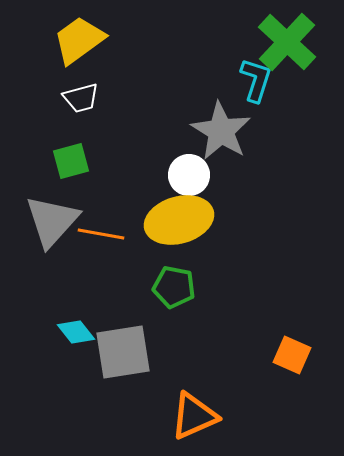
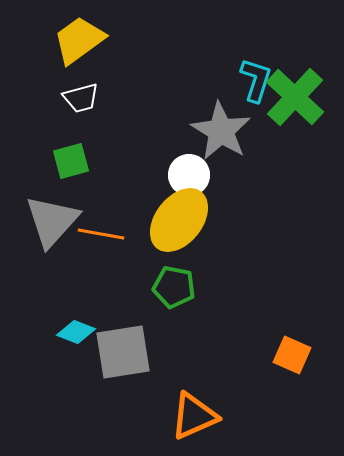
green cross: moved 8 px right, 55 px down
yellow ellipse: rotated 36 degrees counterclockwise
cyan diamond: rotated 30 degrees counterclockwise
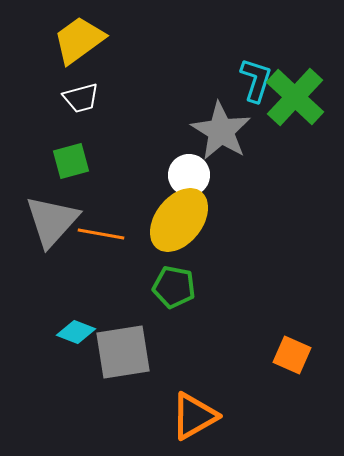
orange triangle: rotated 6 degrees counterclockwise
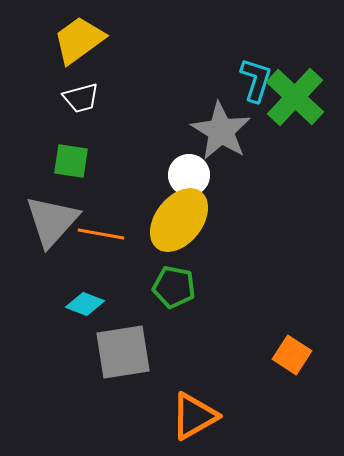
green square: rotated 24 degrees clockwise
cyan diamond: moved 9 px right, 28 px up
orange square: rotated 9 degrees clockwise
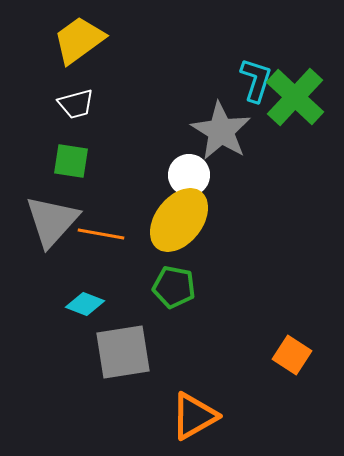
white trapezoid: moved 5 px left, 6 px down
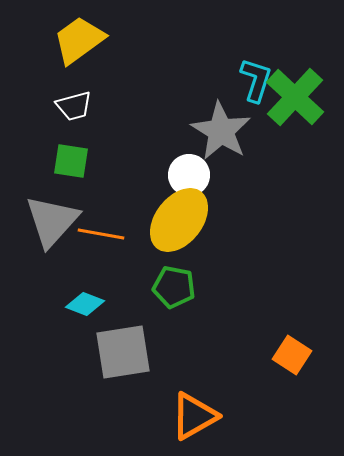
white trapezoid: moved 2 px left, 2 px down
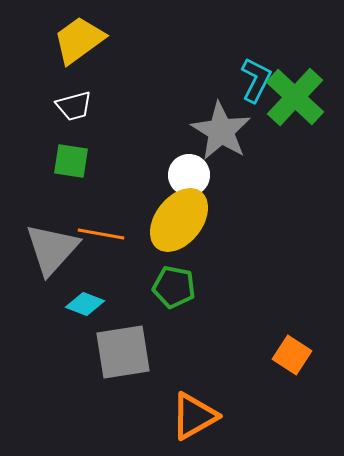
cyan L-shape: rotated 9 degrees clockwise
gray triangle: moved 28 px down
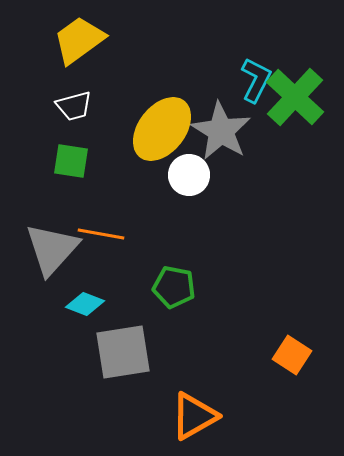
yellow ellipse: moved 17 px left, 91 px up
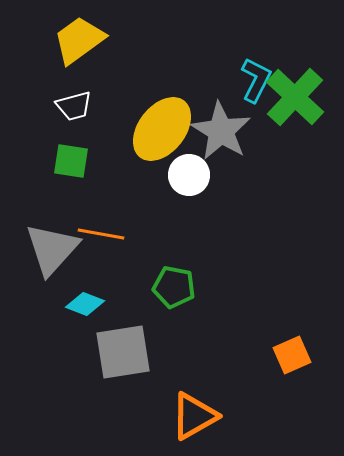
orange square: rotated 33 degrees clockwise
